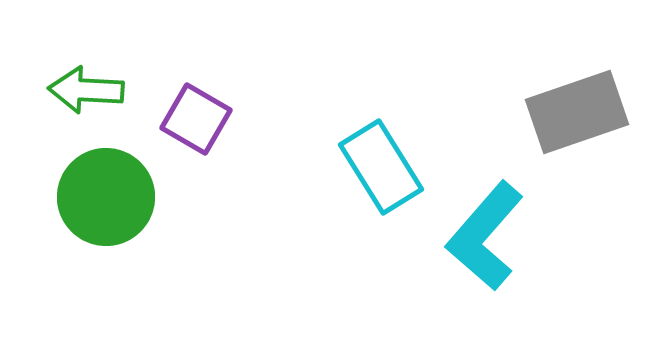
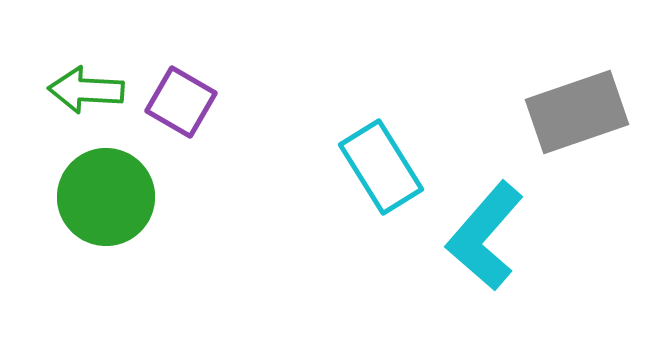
purple square: moved 15 px left, 17 px up
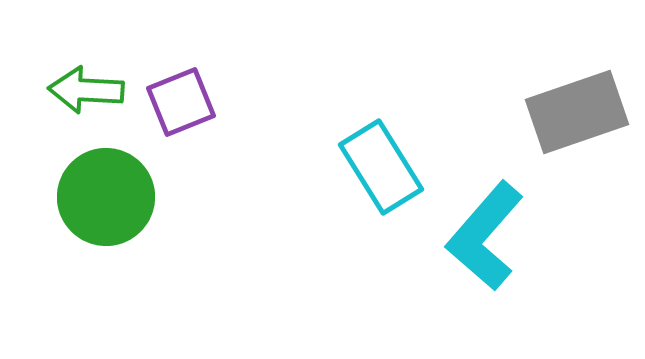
purple square: rotated 38 degrees clockwise
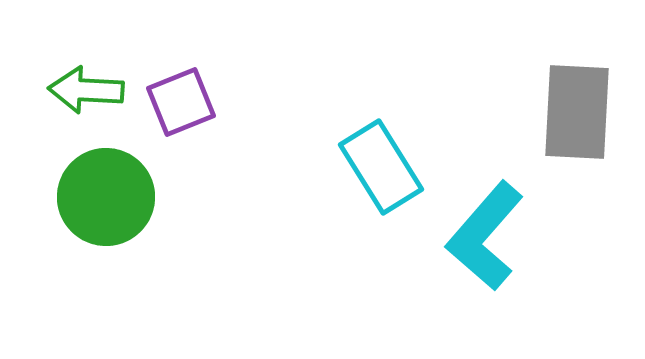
gray rectangle: rotated 68 degrees counterclockwise
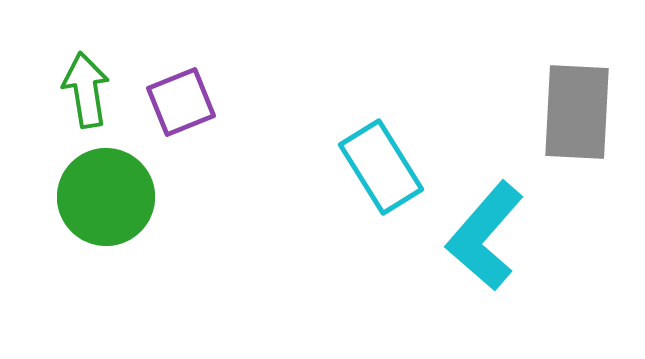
green arrow: rotated 78 degrees clockwise
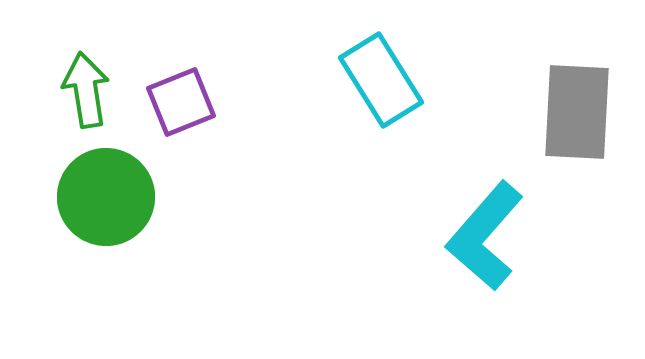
cyan rectangle: moved 87 px up
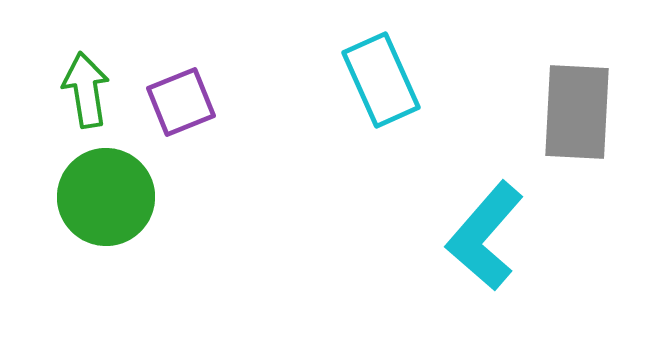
cyan rectangle: rotated 8 degrees clockwise
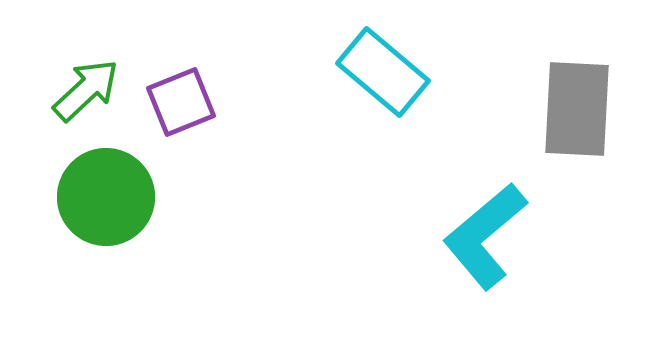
cyan rectangle: moved 2 px right, 8 px up; rotated 26 degrees counterclockwise
green arrow: rotated 56 degrees clockwise
gray rectangle: moved 3 px up
cyan L-shape: rotated 9 degrees clockwise
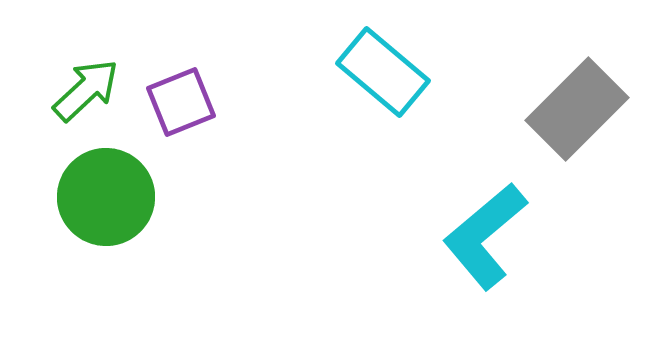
gray rectangle: rotated 42 degrees clockwise
